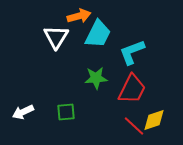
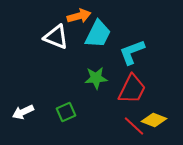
white triangle: rotated 40 degrees counterclockwise
green square: rotated 18 degrees counterclockwise
yellow diamond: rotated 40 degrees clockwise
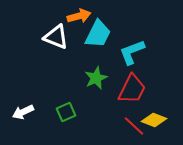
green star: rotated 20 degrees counterclockwise
